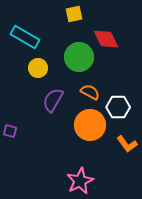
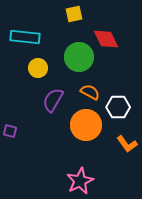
cyan rectangle: rotated 24 degrees counterclockwise
orange circle: moved 4 px left
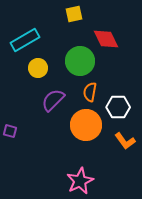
cyan rectangle: moved 3 px down; rotated 36 degrees counterclockwise
green circle: moved 1 px right, 4 px down
orange semicircle: rotated 108 degrees counterclockwise
purple semicircle: rotated 15 degrees clockwise
orange L-shape: moved 2 px left, 3 px up
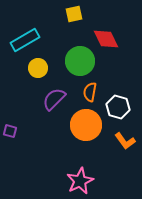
purple semicircle: moved 1 px right, 1 px up
white hexagon: rotated 15 degrees clockwise
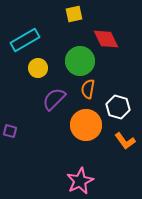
orange semicircle: moved 2 px left, 3 px up
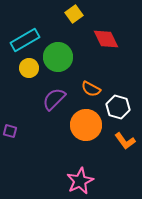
yellow square: rotated 24 degrees counterclockwise
green circle: moved 22 px left, 4 px up
yellow circle: moved 9 px left
orange semicircle: moved 3 px right; rotated 72 degrees counterclockwise
